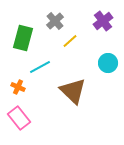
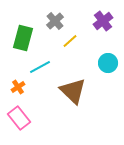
orange cross: rotated 32 degrees clockwise
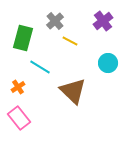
yellow line: rotated 70 degrees clockwise
cyan line: rotated 60 degrees clockwise
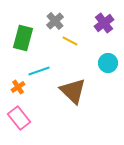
purple cross: moved 1 px right, 2 px down
cyan line: moved 1 px left, 4 px down; rotated 50 degrees counterclockwise
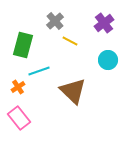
green rectangle: moved 7 px down
cyan circle: moved 3 px up
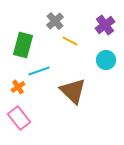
purple cross: moved 1 px right, 2 px down
cyan circle: moved 2 px left
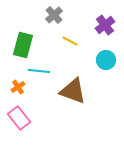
gray cross: moved 1 px left, 6 px up
cyan line: rotated 25 degrees clockwise
brown triangle: rotated 24 degrees counterclockwise
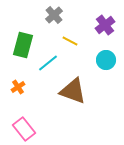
cyan line: moved 9 px right, 8 px up; rotated 45 degrees counterclockwise
pink rectangle: moved 5 px right, 11 px down
